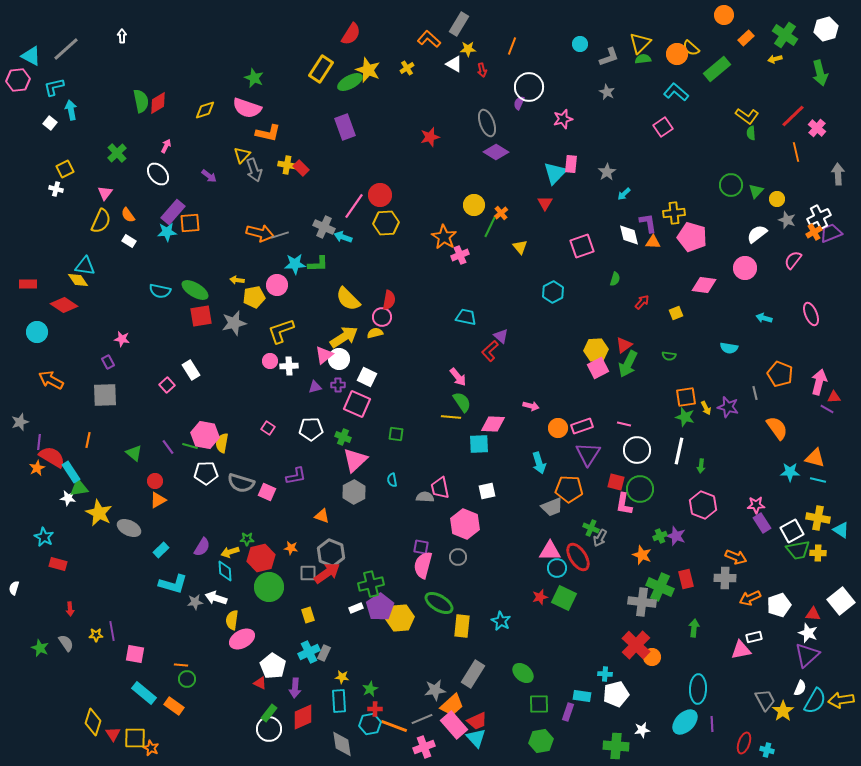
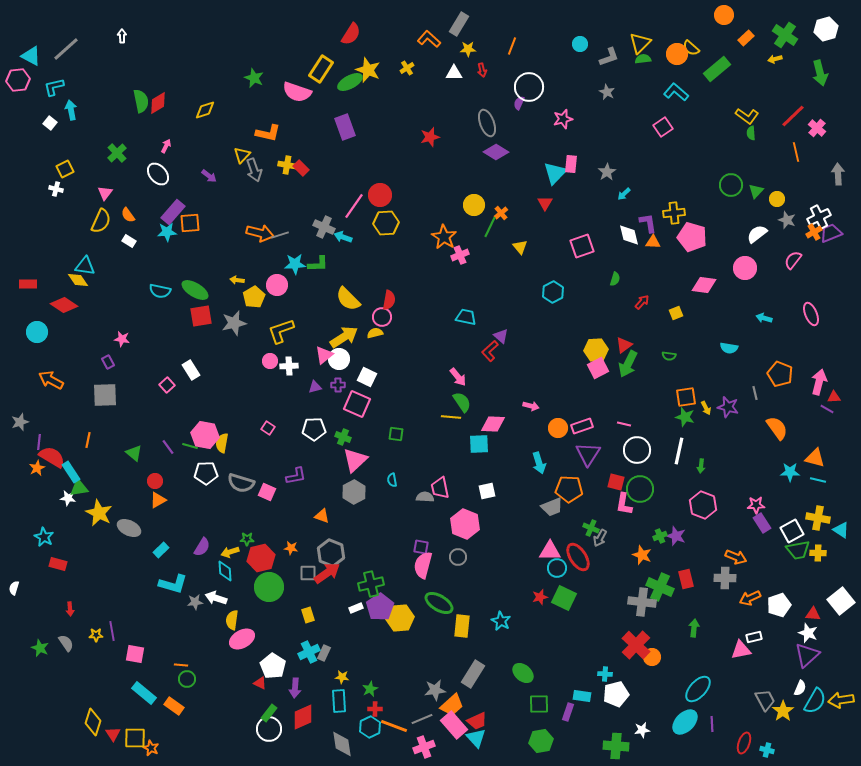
white triangle at (454, 64): moved 9 px down; rotated 30 degrees counterclockwise
pink semicircle at (247, 108): moved 50 px right, 16 px up
yellow pentagon at (254, 297): rotated 20 degrees counterclockwise
white pentagon at (311, 429): moved 3 px right
cyan ellipse at (698, 689): rotated 40 degrees clockwise
cyan hexagon at (370, 724): moved 3 px down; rotated 15 degrees counterclockwise
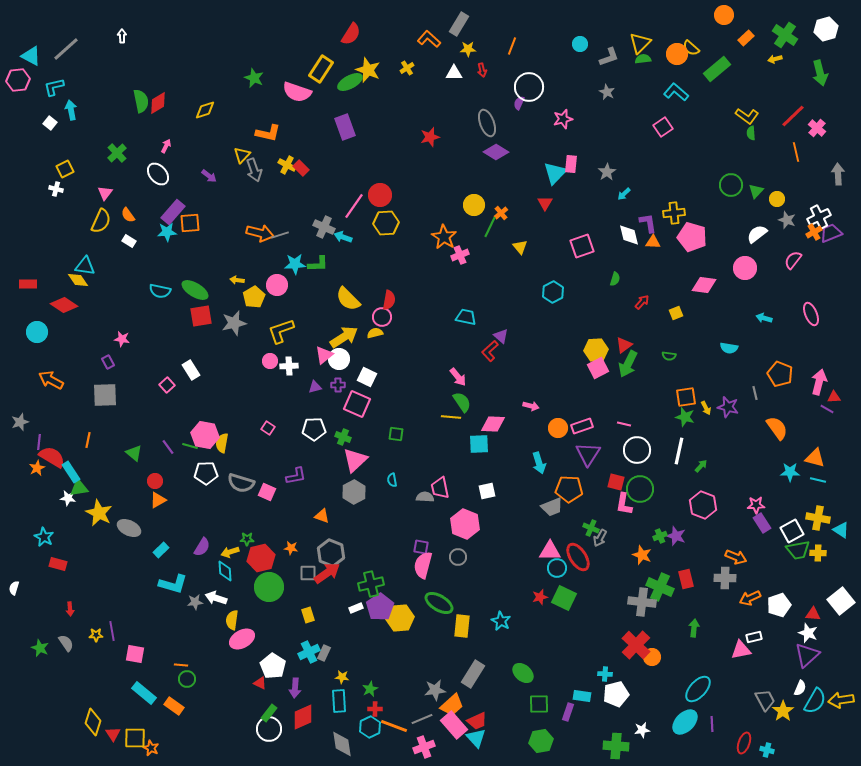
yellow cross at (287, 165): rotated 18 degrees clockwise
green arrow at (701, 466): rotated 144 degrees counterclockwise
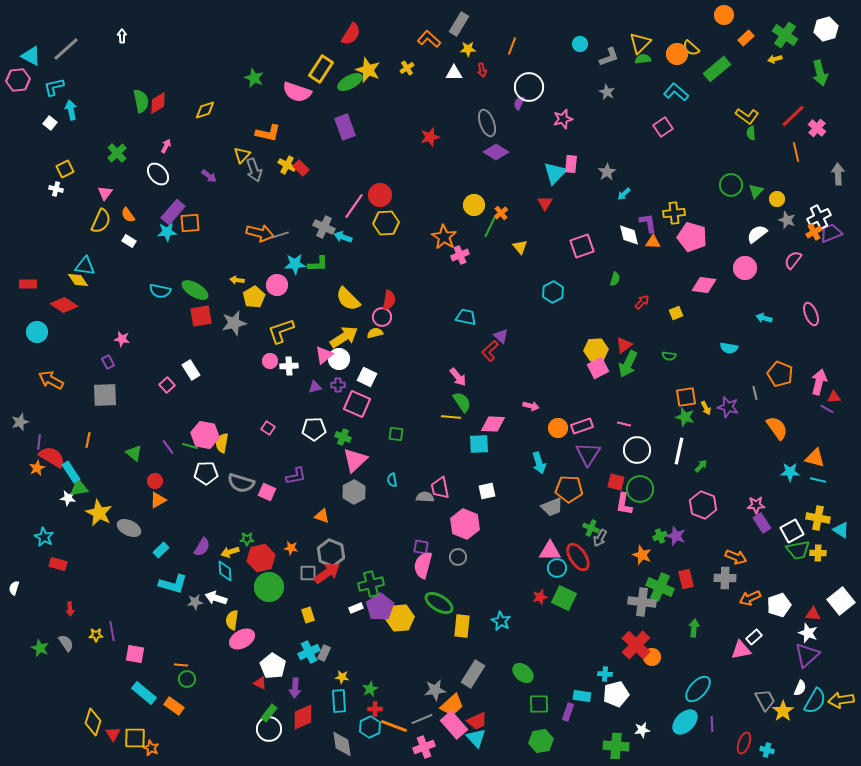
white rectangle at (754, 637): rotated 28 degrees counterclockwise
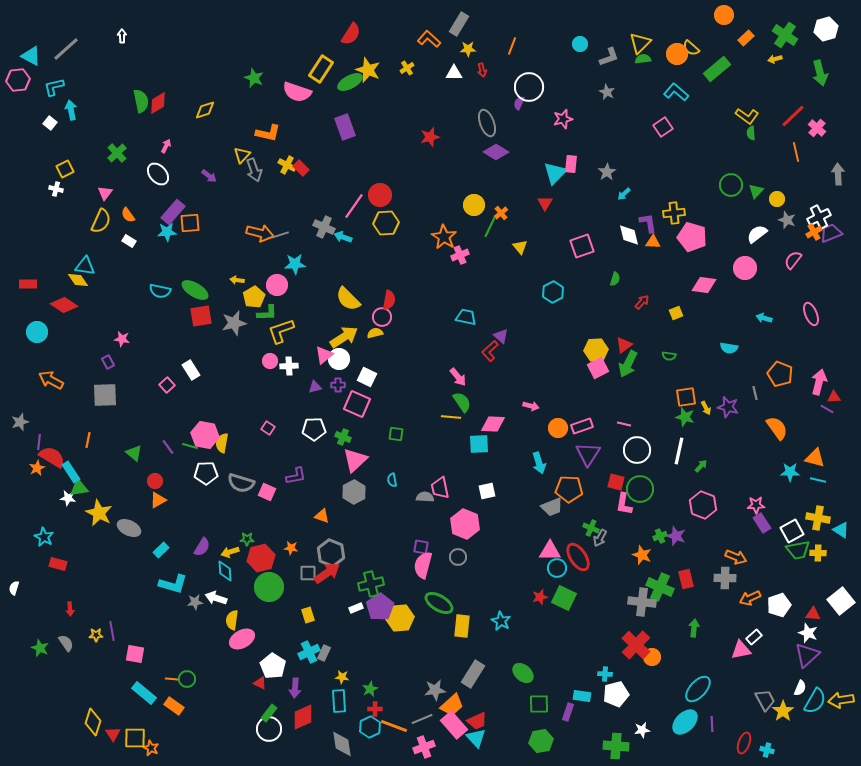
green L-shape at (318, 264): moved 51 px left, 49 px down
orange line at (181, 665): moved 9 px left, 14 px down
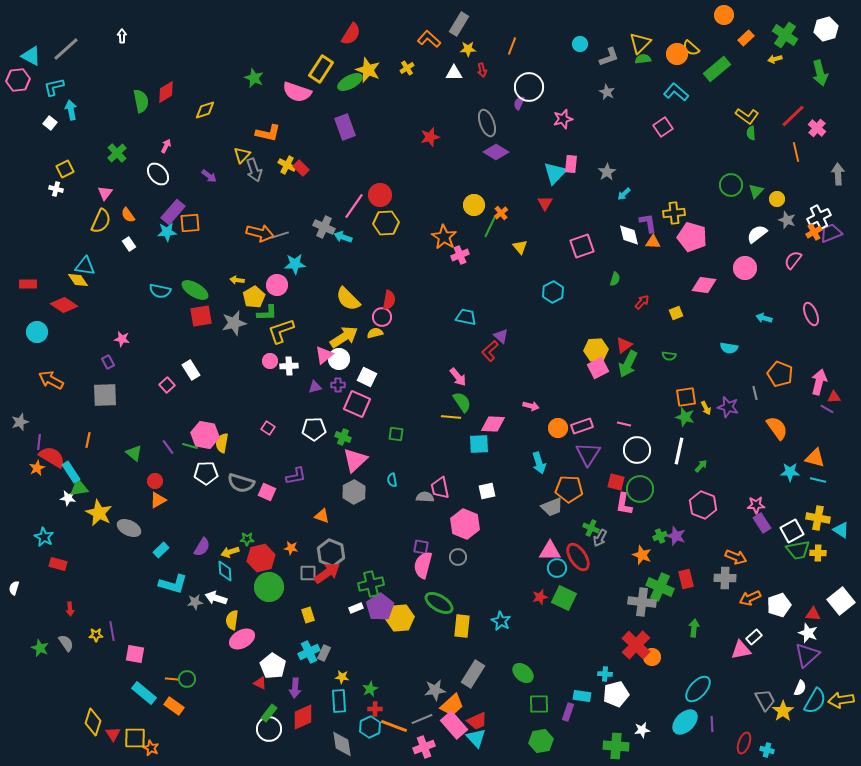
red diamond at (158, 103): moved 8 px right, 11 px up
white rectangle at (129, 241): moved 3 px down; rotated 24 degrees clockwise
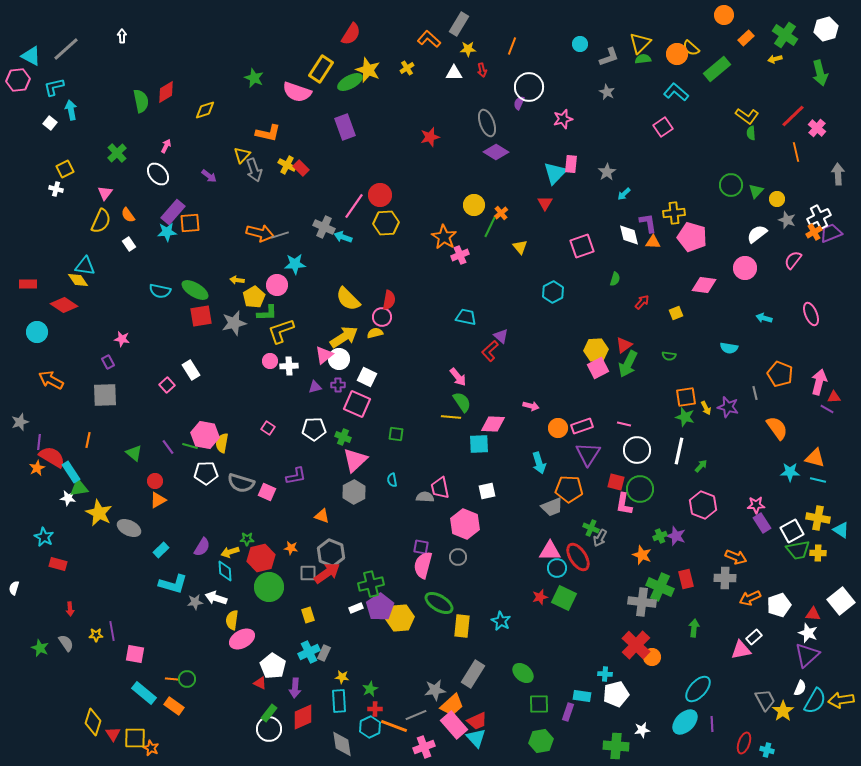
gray line at (422, 719): moved 6 px left, 4 px up
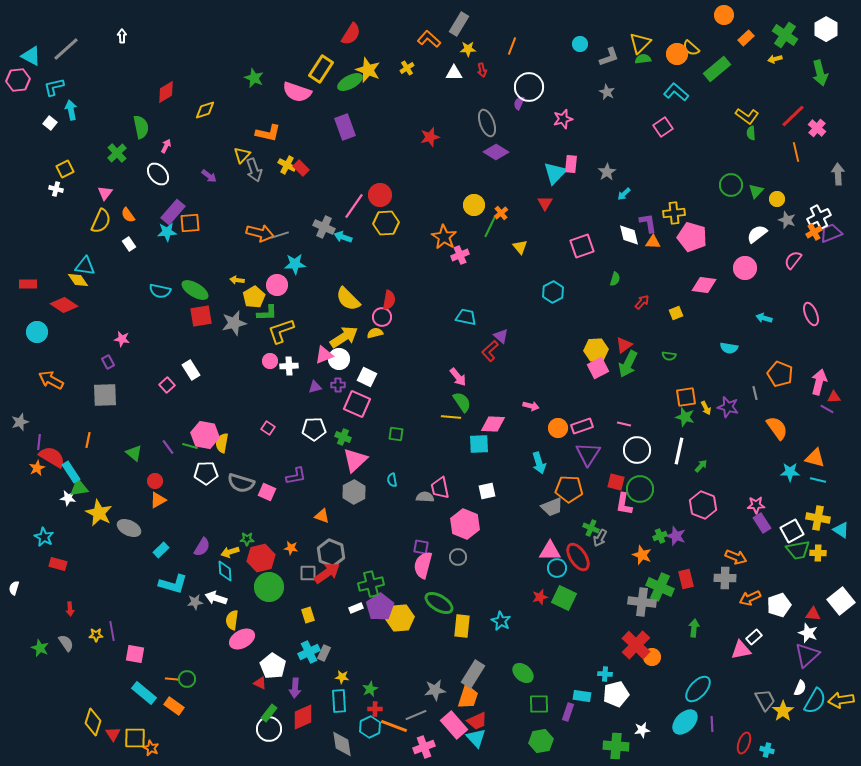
white hexagon at (826, 29): rotated 15 degrees counterclockwise
green semicircle at (141, 101): moved 26 px down
pink triangle at (324, 355): rotated 18 degrees clockwise
orange trapezoid at (452, 705): moved 16 px right, 8 px up; rotated 30 degrees counterclockwise
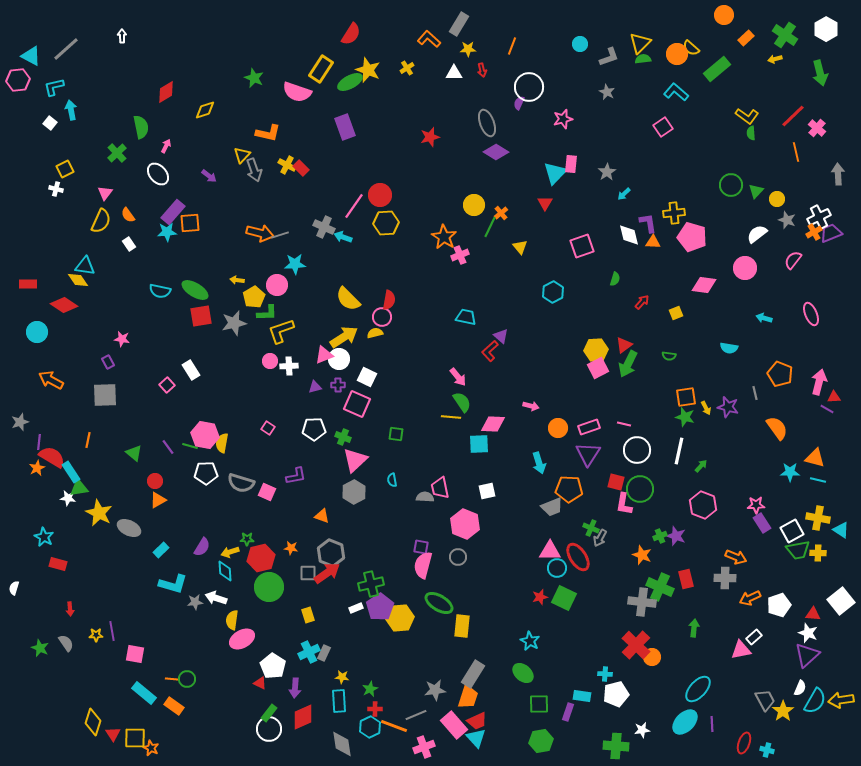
pink rectangle at (582, 426): moved 7 px right, 1 px down
cyan star at (501, 621): moved 29 px right, 20 px down
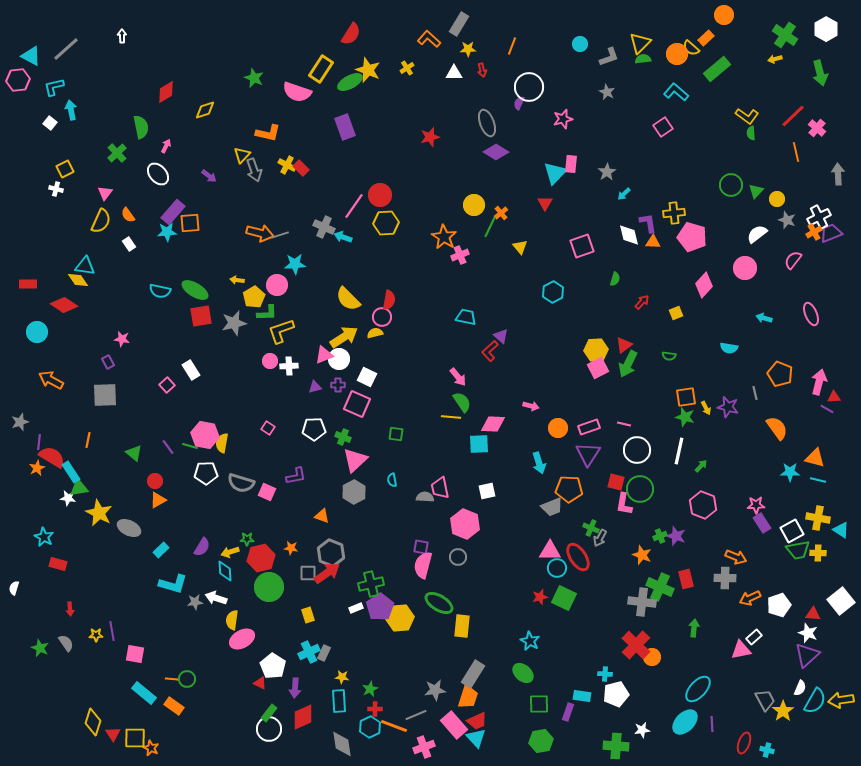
orange rectangle at (746, 38): moved 40 px left
pink diamond at (704, 285): rotated 55 degrees counterclockwise
